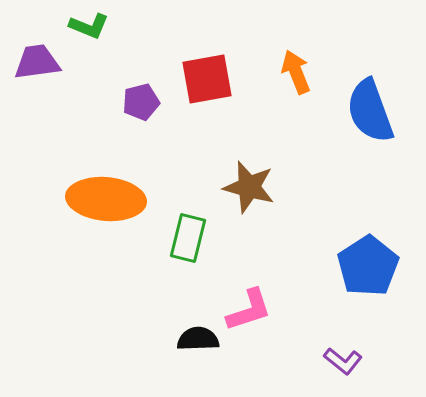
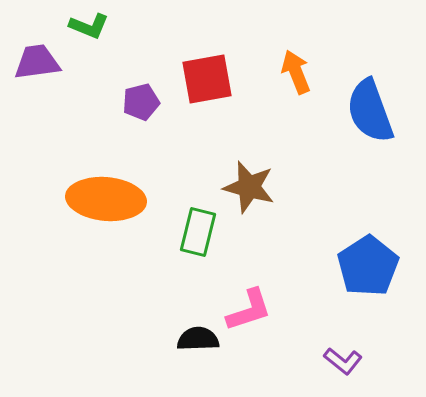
green rectangle: moved 10 px right, 6 px up
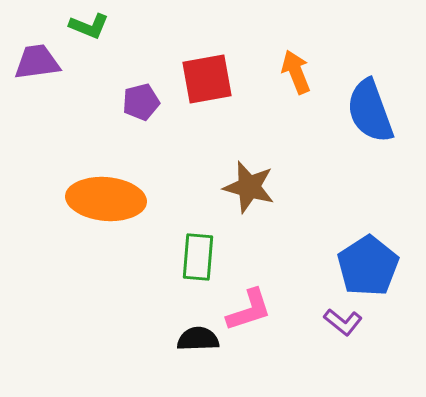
green rectangle: moved 25 px down; rotated 9 degrees counterclockwise
purple L-shape: moved 39 px up
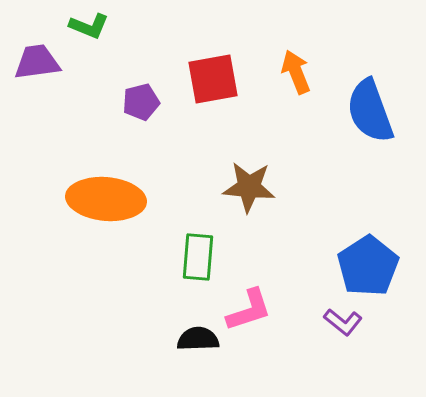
red square: moved 6 px right
brown star: rotated 10 degrees counterclockwise
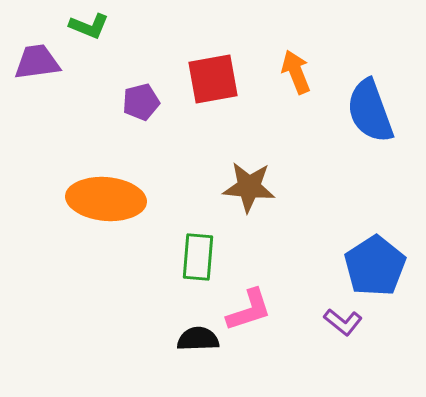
blue pentagon: moved 7 px right
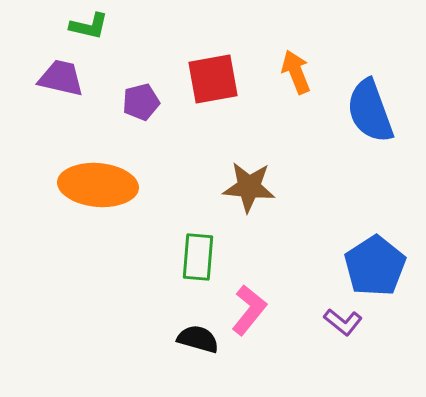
green L-shape: rotated 9 degrees counterclockwise
purple trapezoid: moved 24 px right, 16 px down; rotated 21 degrees clockwise
orange ellipse: moved 8 px left, 14 px up
pink L-shape: rotated 33 degrees counterclockwise
black semicircle: rotated 18 degrees clockwise
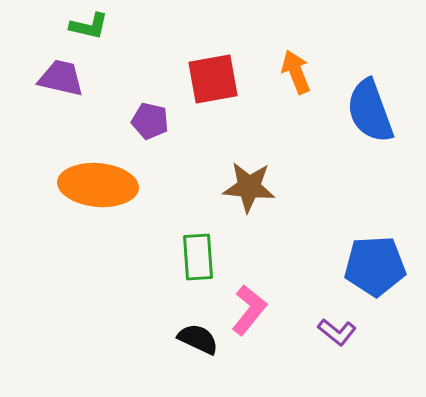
purple pentagon: moved 9 px right, 19 px down; rotated 27 degrees clockwise
green rectangle: rotated 9 degrees counterclockwise
blue pentagon: rotated 30 degrees clockwise
purple L-shape: moved 6 px left, 10 px down
black semicircle: rotated 9 degrees clockwise
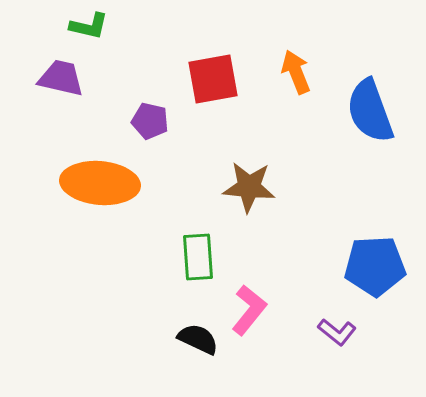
orange ellipse: moved 2 px right, 2 px up
